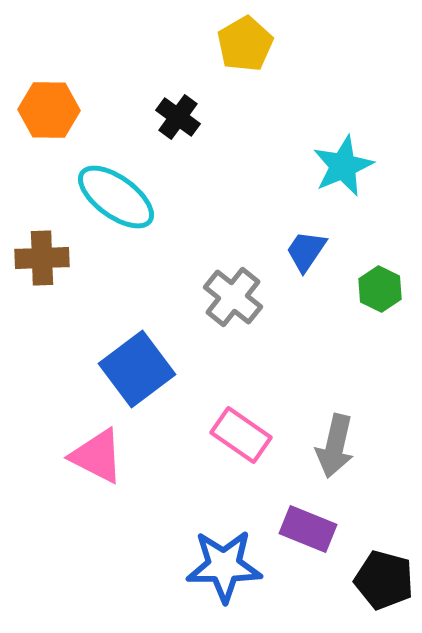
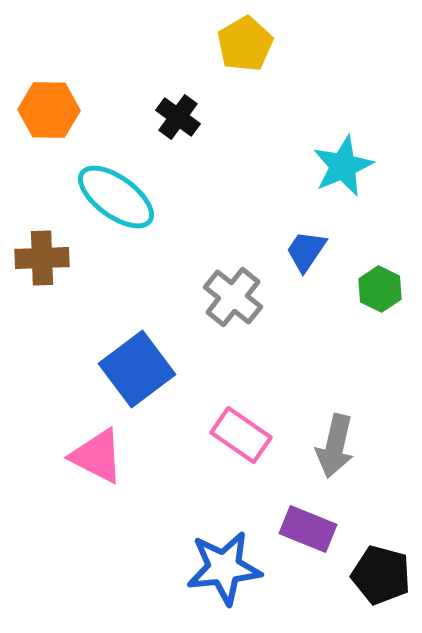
blue star: moved 2 px down; rotated 6 degrees counterclockwise
black pentagon: moved 3 px left, 5 px up
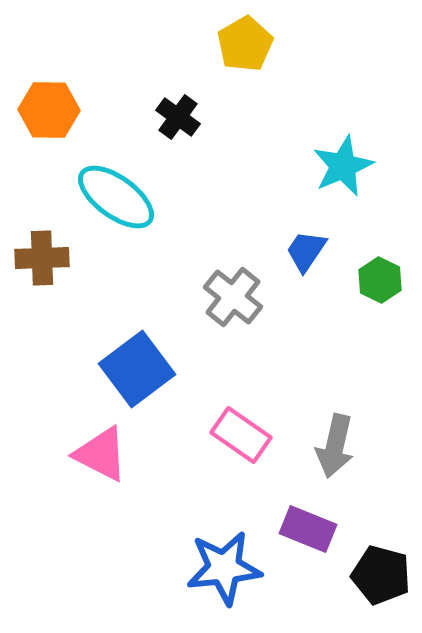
green hexagon: moved 9 px up
pink triangle: moved 4 px right, 2 px up
